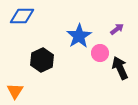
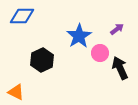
orange triangle: moved 1 px right, 1 px down; rotated 36 degrees counterclockwise
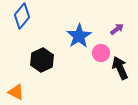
blue diamond: rotated 50 degrees counterclockwise
pink circle: moved 1 px right
